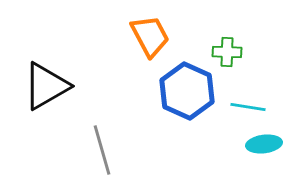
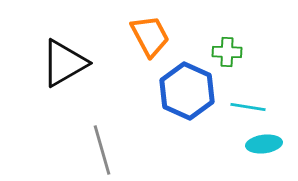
black triangle: moved 18 px right, 23 px up
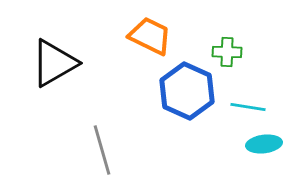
orange trapezoid: rotated 36 degrees counterclockwise
black triangle: moved 10 px left
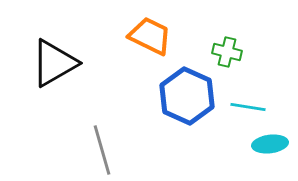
green cross: rotated 12 degrees clockwise
blue hexagon: moved 5 px down
cyan ellipse: moved 6 px right
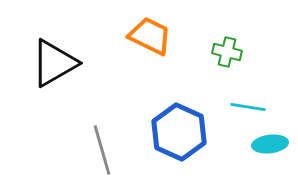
blue hexagon: moved 8 px left, 36 px down
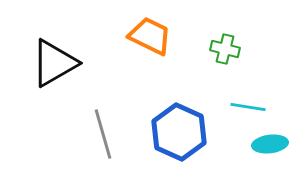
green cross: moved 2 px left, 3 px up
gray line: moved 1 px right, 16 px up
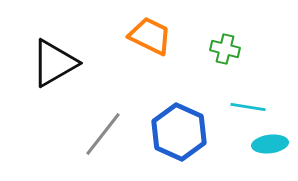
gray line: rotated 54 degrees clockwise
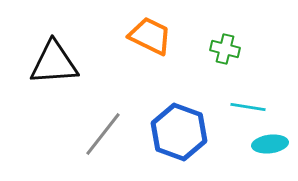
black triangle: rotated 26 degrees clockwise
blue hexagon: rotated 4 degrees counterclockwise
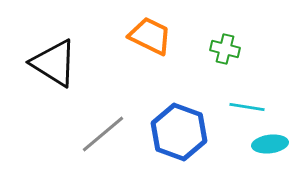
black triangle: rotated 36 degrees clockwise
cyan line: moved 1 px left
gray line: rotated 12 degrees clockwise
